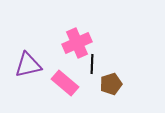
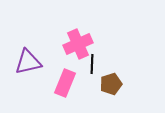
pink cross: moved 1 px right, 1 px down
purple triangle: moved 3 px up
pink rectangle: rotated 72 degrees clockwise
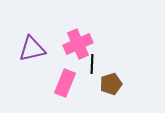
purple triangle: moved 4 px right, 13 px up
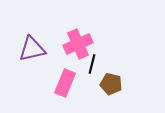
black line: rotated 12 degrees clockwise
brown pentagon: rotated 30 degrees clockwise
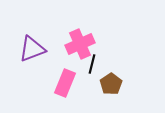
pink cross: moved 2 px right
purple triangle: rotated 8 degrees counterclockwise
brown pentagon: rotated 25 degrees clockwise
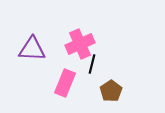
purple triangle: rotated 24 degrees clockwise
brown pentagon: moved 7 px down
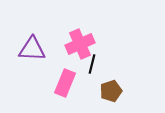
brown pentagon: rotated 15 degrees clockwise
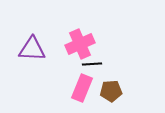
black line: rotated 72 degrees clockwise
pink rectangle: moved 17 px right, 5 px down
brown pentagon: rotated 15 degrees clockwise
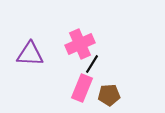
purple triangle: moved 2 px left, 5 px down
black line: rotated 54 degrees counterclockwise
brown pentagon: moved 2 px left, 4 px down
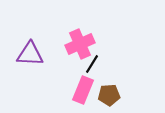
pink rectangle: moved 1 px right, 2 px down
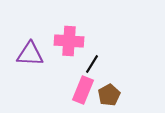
pink cross: moved 11 px left, 3 px up; rotated 28 degrees clockwise
brown pentagon: rotated 25 degrees counterclockwise
